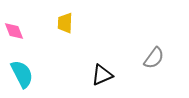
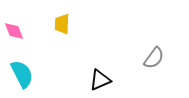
yellow trapezoid: moved 3 px left, 1 px down
black triangle: moved 2 px left, 5 px down
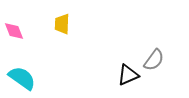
gray semicircle: moved 2 px down
cyan semicircle: moved 4 px down; rotated 28 degrees counterclockwise
black triangle: moved 28 px right, 5 px up
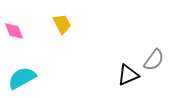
yellow trapezoid: rotated 150 degrees clockwise
cyan semicircle: rotated 64 degrees counterclockwise
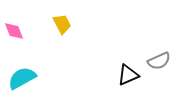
gray semicircle: moved 5 px right, 1 px down; rotated 30 degrees clockwise
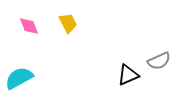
yellow trapezoid: moved 6 px right, 1 px up
pink diamond: moved 15 px right, 5 px up
cyan semicircle: moved 3 px left
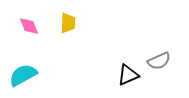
yellow trapezoid: rotated 30 degrees clockwise
cyan semicircle: moved 4 px right, 3 px up
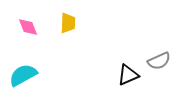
pink diamond: moved 1 px left, 1 px down
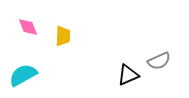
yellow trapezoid: moved 5 px left, 13 px down
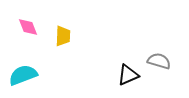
gray semicircle: rotated 140 degrees counterclockwise
cyan semicircle: rotated 8 degrees clockwise
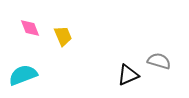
pink diamond: moved 2 px right, 1 px down
yellow trapezoid: rotated 25 degrees counterclockwise
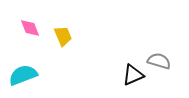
black triangle: moved 5 px right
